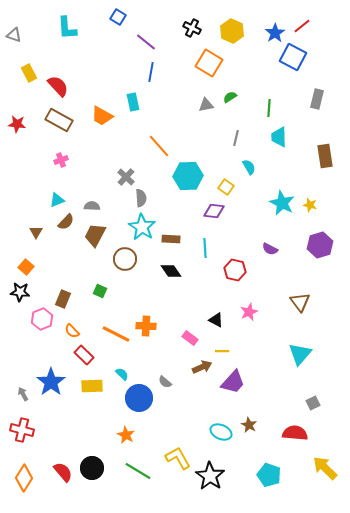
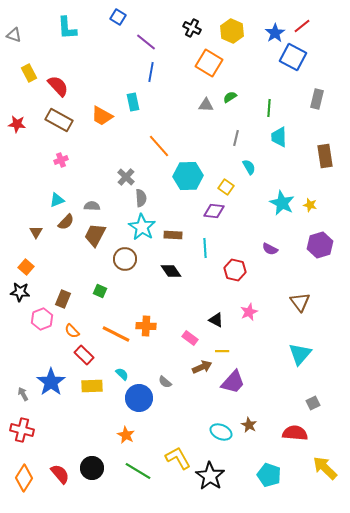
gray triangle at (206, 105): rotated 14 degrees clockwise
brown rectangle at (171, 239): moved 2 px right, 4 px up
red semicircle at (63, 472): moved 3 px left, 2 px down
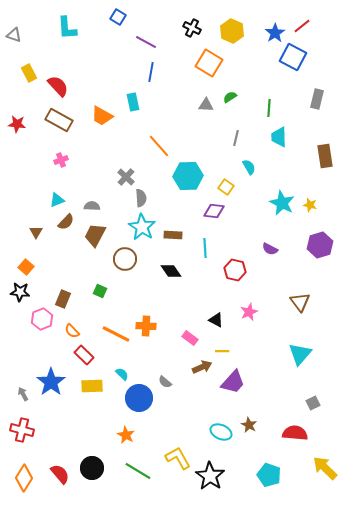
purple line at (146, 42): rotated 10 degrees counterclockwise
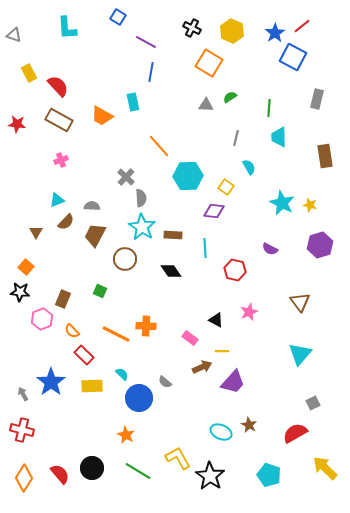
red semicircle at (295, 433): rotated 35 degrees counterclockwise
